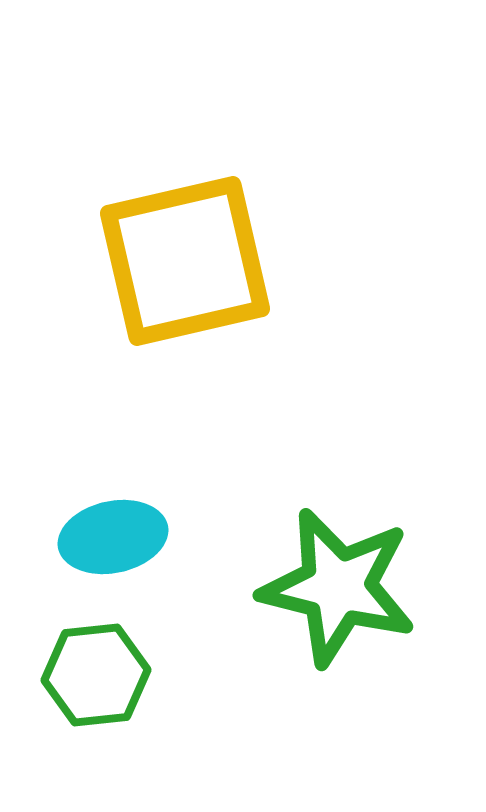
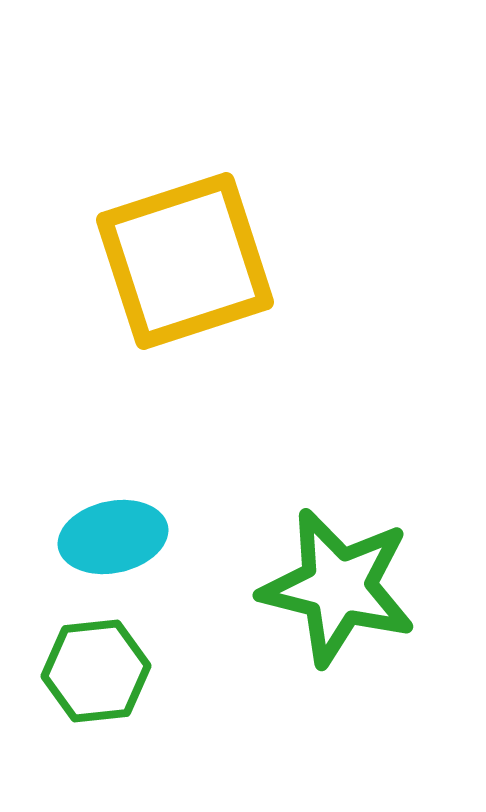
yellow square: rotated 5 degrees counterclockwise
green hexagon: moved 4 px up
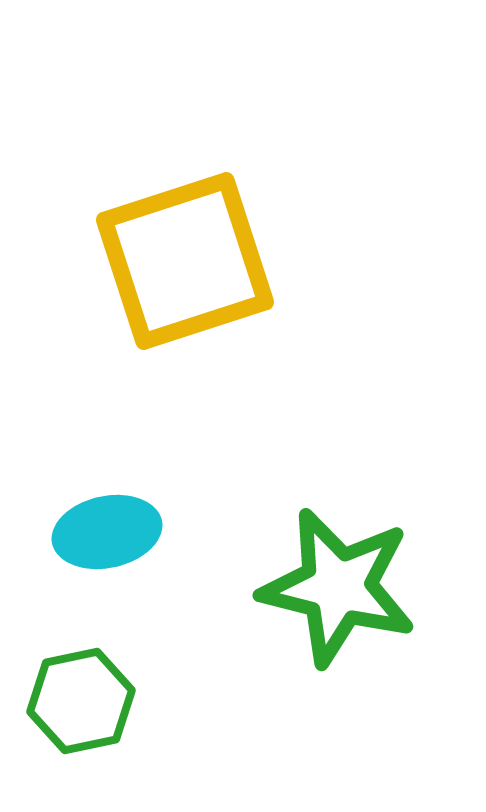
cyan ellipse: moved 6 px left, 5 px up
green hexagon: moved 15 px left, 30 px down; rotated 6 degrees counterclockwise
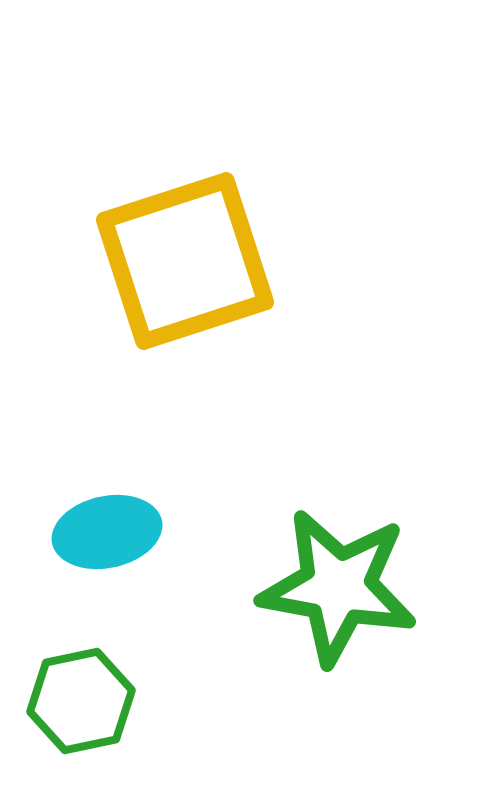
green star: rotated 4 degrees counterclockwise
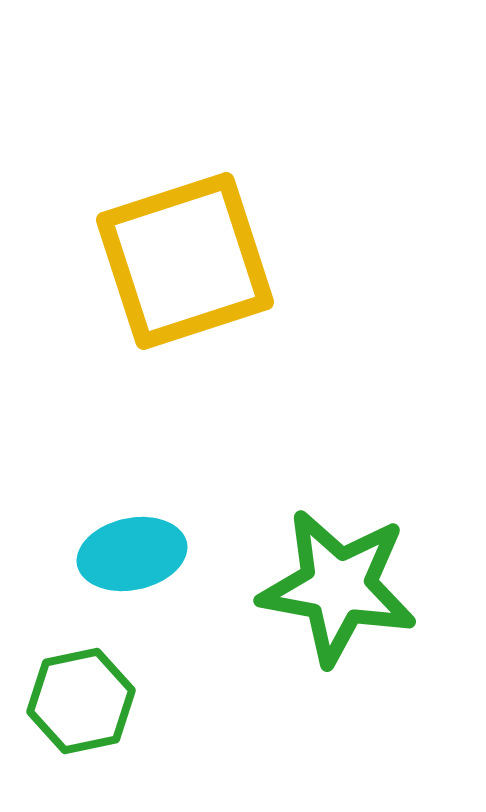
cyan ellipse: moved 25 px right, 22 px down
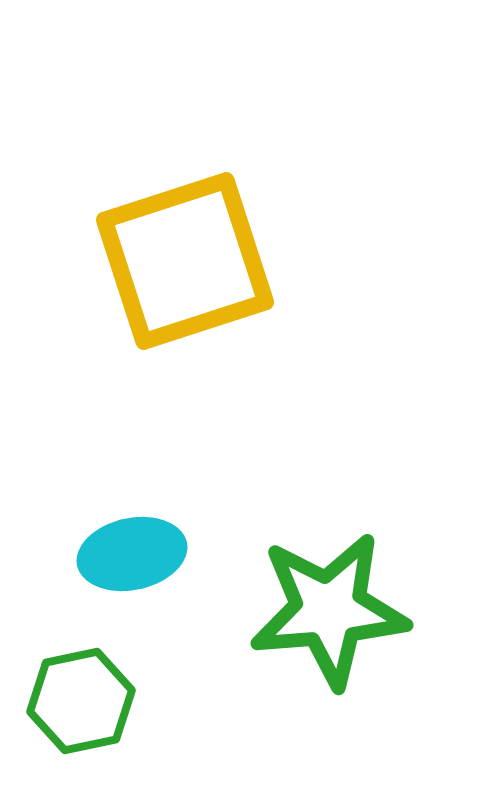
green star: moved 9 px left, 23 px down; rotated 15 degrees counterclockwise
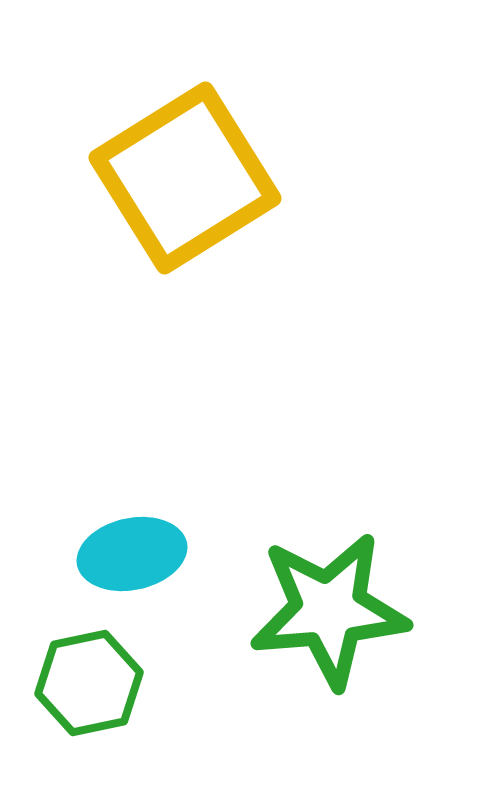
yellow square: moved 83 px up; rotated 14 degrees counterclockwise
green hexagon: moved 8 px right, 18 px up
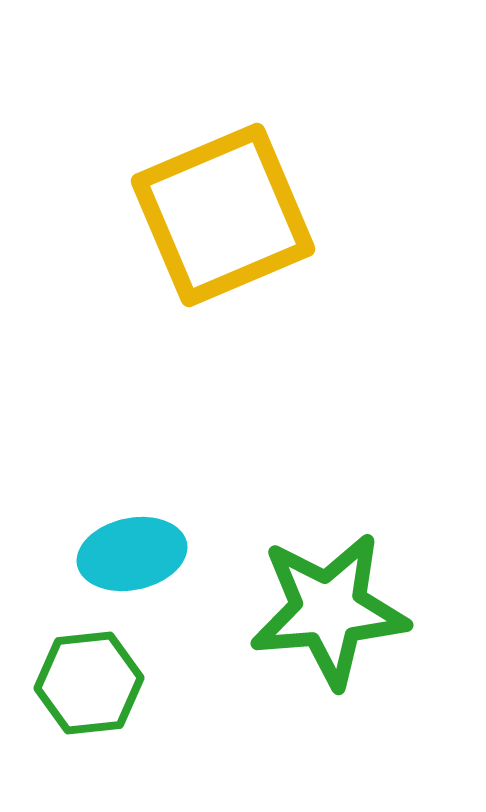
yellow square: moved 38 px right, 37 px down; rotated 9 degrees clockwise
green hexagon: rotated 6 degrees clockwise
